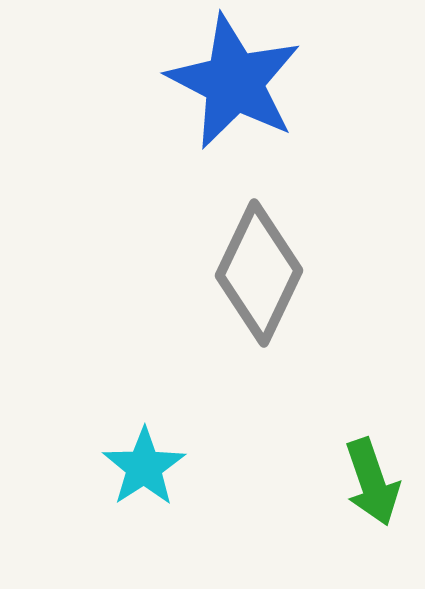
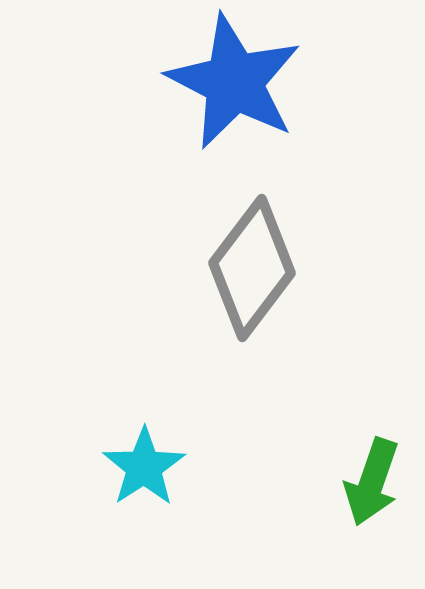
gray diamond: moved 7 px left, 5 px up; rotated 12 degrees clockwise
green arrow: rotated 38 degrees clockwise
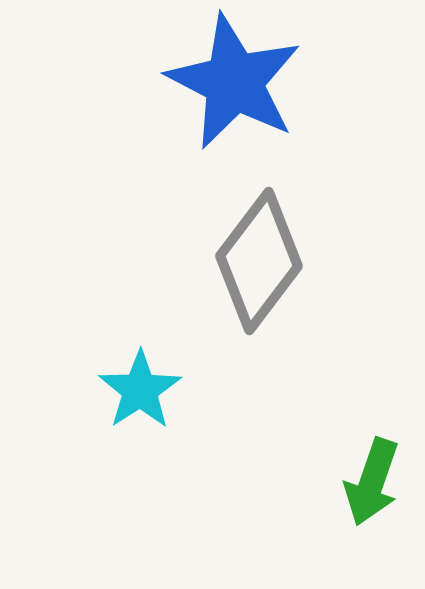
gray diamond: moved 7 px right, 7 px up
cyan star: moved 4 px left, 77 px up
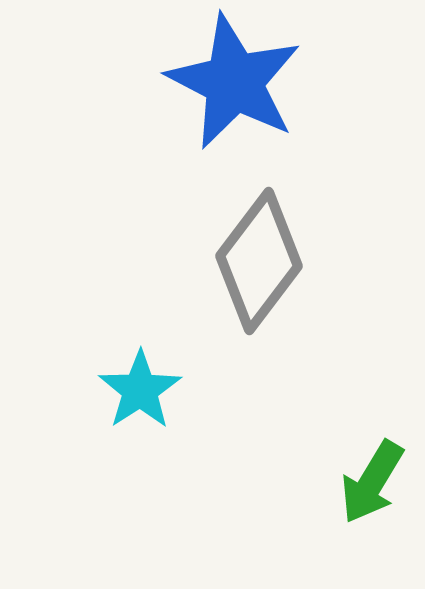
green arrow: rotated 12 degrees clockwise
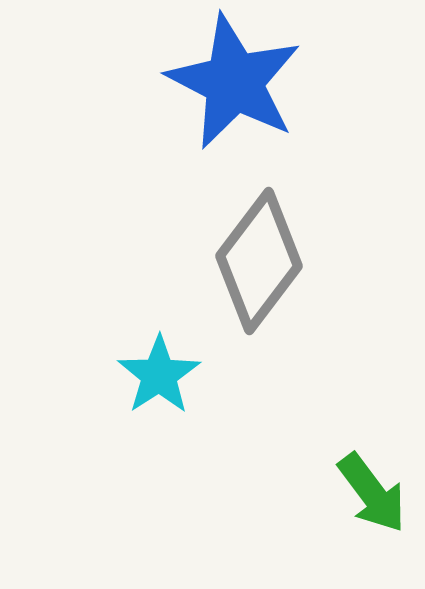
cyan star: moved 19 px right, 15 px up
green arrow: moved 11 px down; rotated 68 degrees counterclockwise
